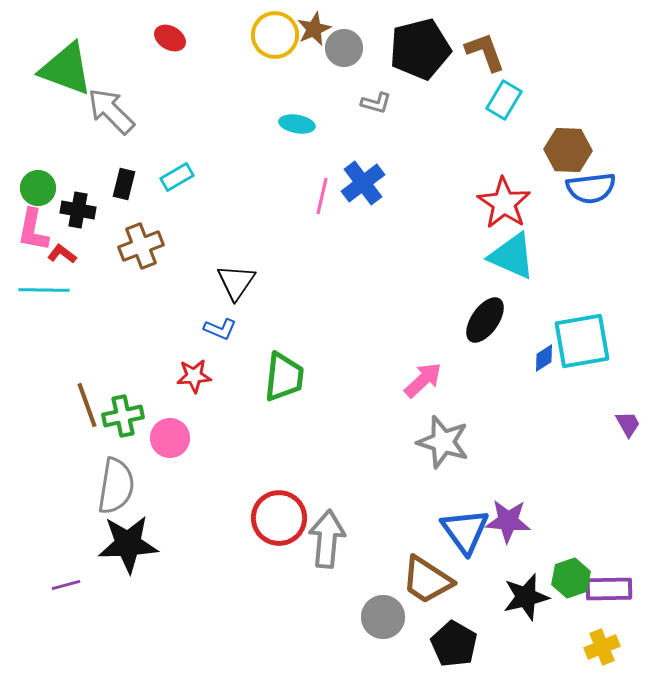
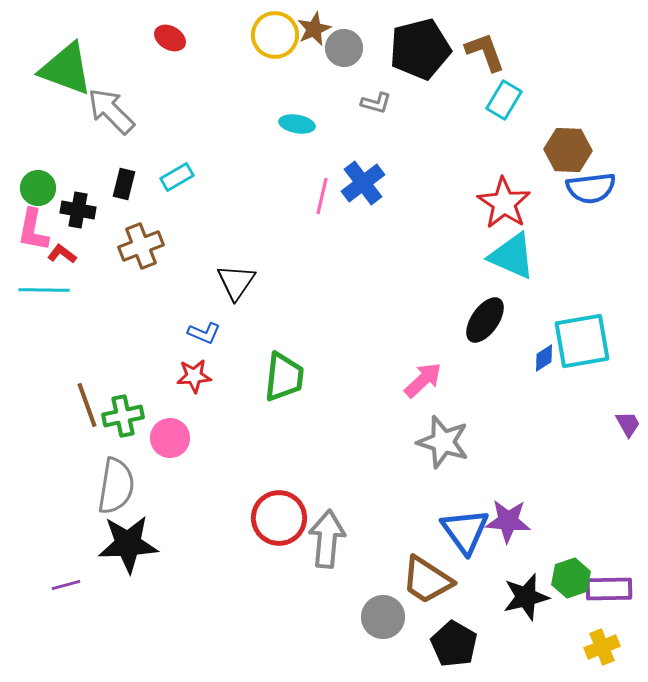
blue L-shape at (220, 329): moved 16 px left, 4 px down
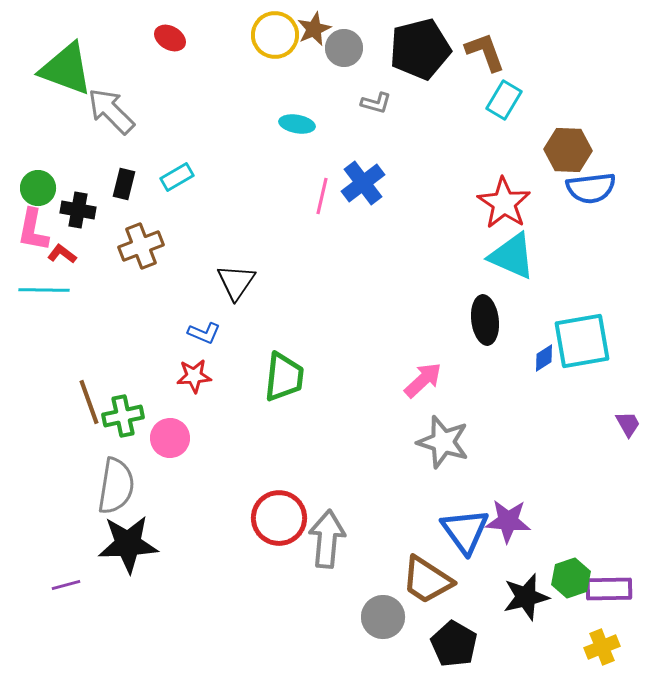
black ellipse at (485, 320): rotated 42 degrees counterclockwise
brown line at (87, 405): moved 2 px right, 3 px up
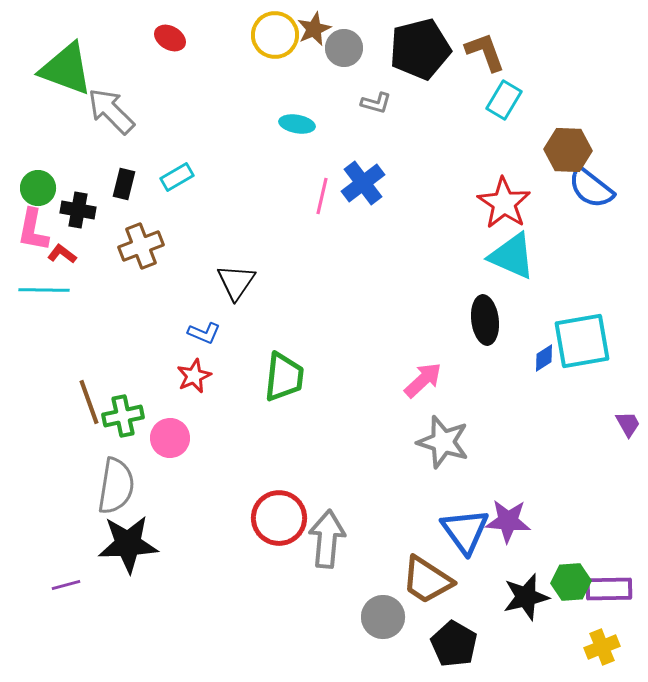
blue semicircle at (591, 188): rotated 45 degrees clockwise
red star at (194, 376): rotated 20 degrees counterclockwise
green hexagon at (571, 578): moved 4 px down; rotated 15 degrees clockwise
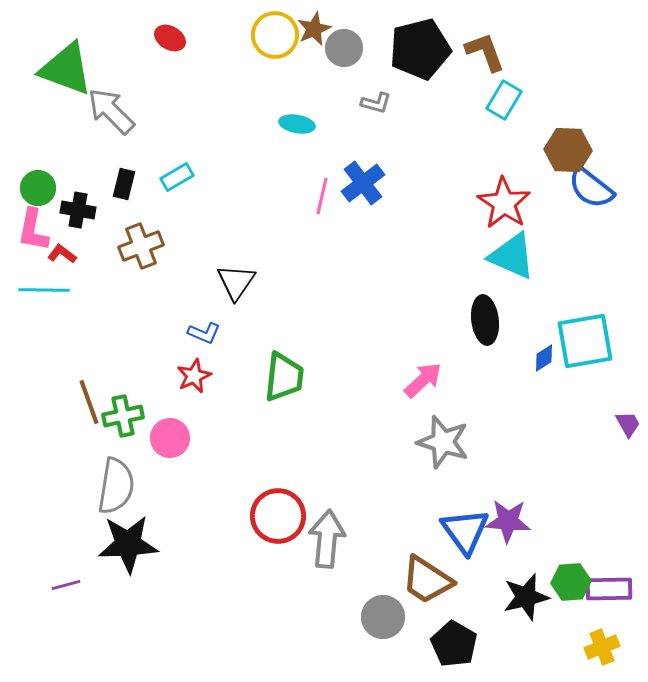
cyan square at (582, 341): moved 3 px right
red circle at (279, 518): moved 1 px left, 2 px up
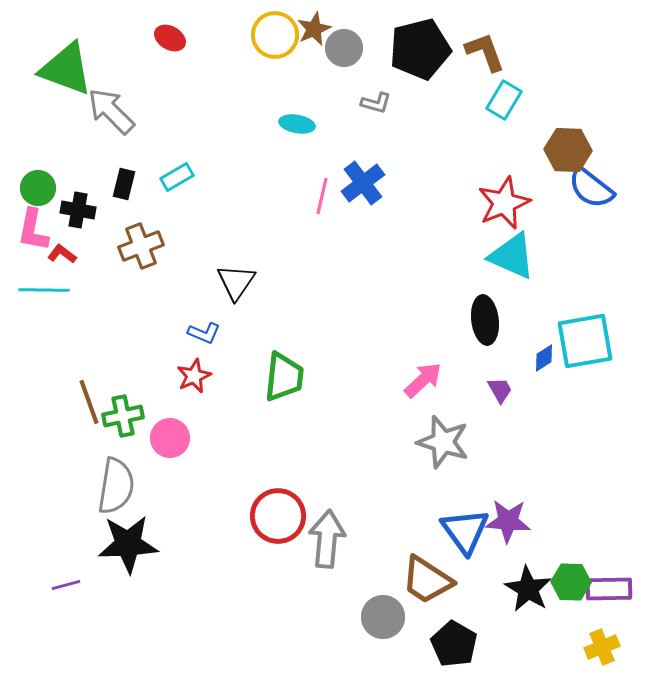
red star at (504, 203): rotated 16 degrees clockwise
purple trapezoid at (628, 424): moved 128 px left, 34 px up
green hexagon at (571, 582): rotated 6 degrees clockwise
black star at (526, 597): moved 2 px right, 8 px up; rotated 27 degrees counterclockwise
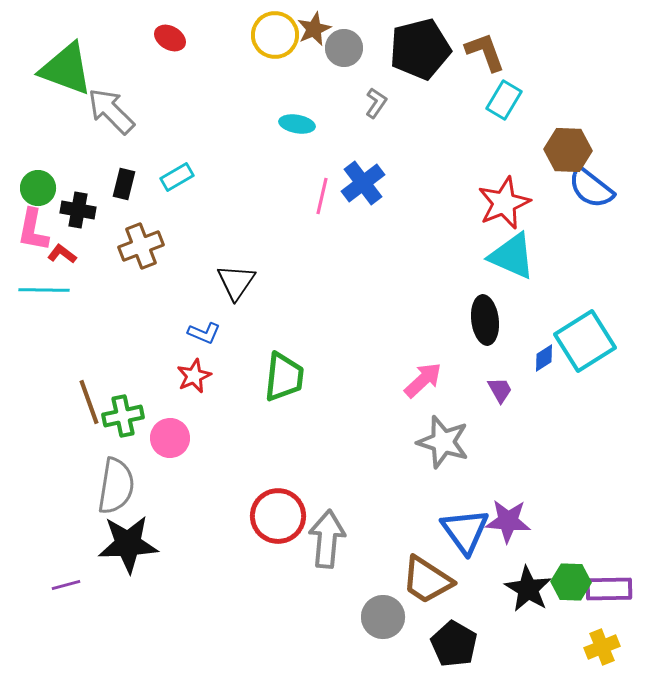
gray L-shape at (376, 103): rotated 72 degrees counterclockwise
cyan square at (585, 341): rotated 22 degrees counterclockwise
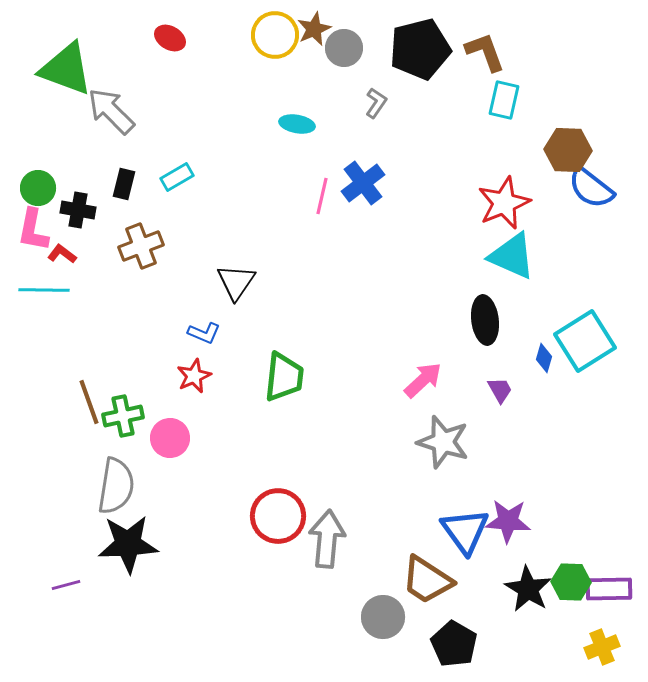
cyan rectangle at (504, 100): rotated 18 degrees counterclockwise
blue diamond at (544, 358): rotated 40 degrees counterclockwise
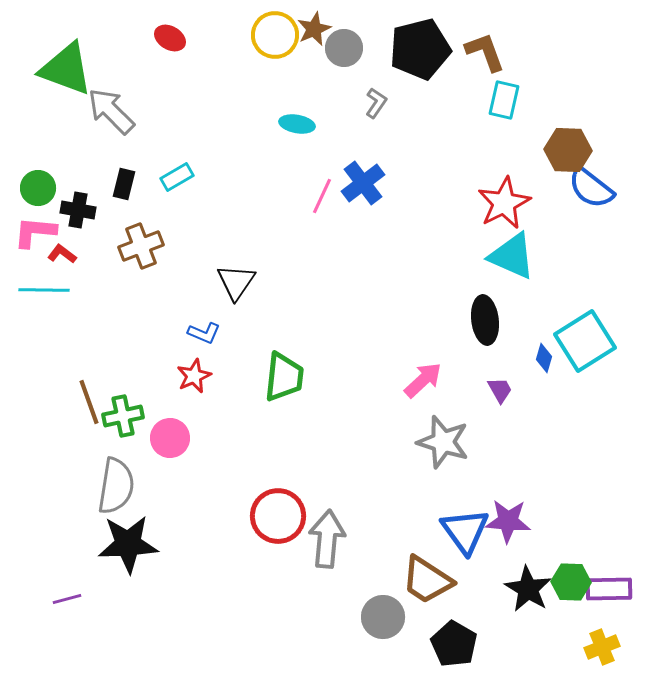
pink line at (322, 196): rotated 12 degrees clockwise
red star at (504, 203): rotated 4 degrees counterclockwise
pink L-shape at (33, 230): moved 2 px right, 2 px down; rotated 84 degrees clockwise
purple line at (66, 585): moved 1 px right, 14 px down
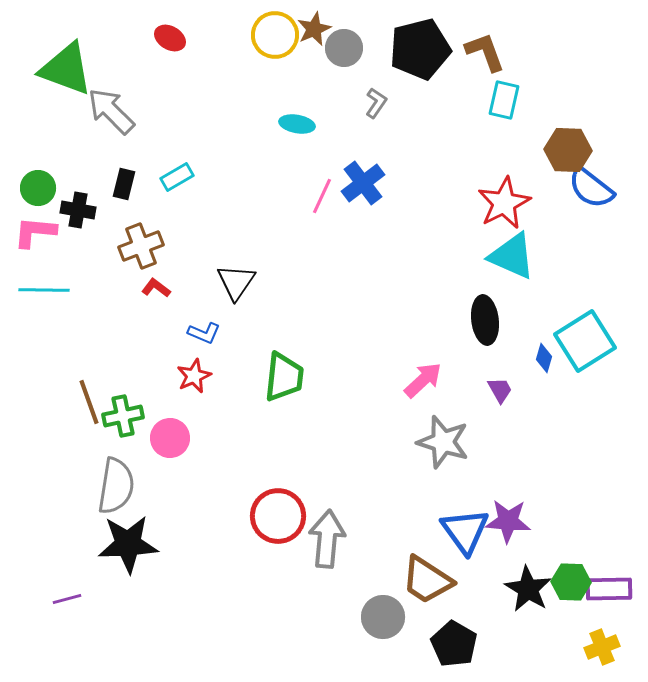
red L-shape at (62, 254): moved 94 px right, 34 px down
